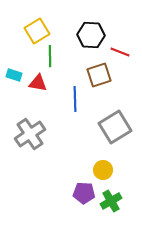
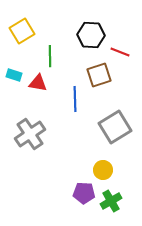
yellow square: moved 15 px left
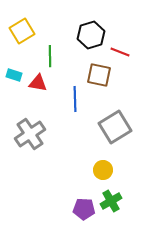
black hexagon: rotated 20 degrees counterclockwise
brown square: rotated 30 degrees clockwise
purple pentagon: moved 16 px down
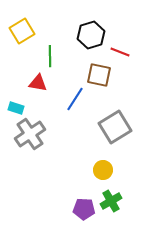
cyan rectangle: moved 2 px right, 33 px down
blue line: rotated 35 degrees clockwise
